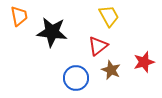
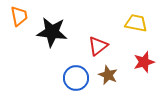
yellow trapezoid: moved 27 px right, 7 px down; rotated 50 degrees counterclockwise
brown star: moved 3 px left, 5 px down
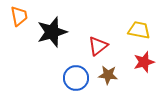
yellow trapezoid: moved 3 px right, 7 px down
black star: rotated 24 degrees counterclockwise
brown star: rotated 18 degrees counterclockwise
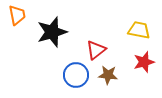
orange trapezoid: moved 2 px left, 1 px up
red triangle: moved 2 px left, 4 px down
blue circle: moved 3 px up
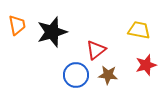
orange trapezoid: moved 10 px down
red star: moved 2 px right, 3 px down
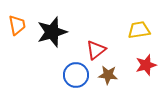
yellow trapezoid: rotated 20 degrees counterclockwise
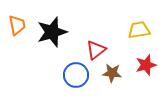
brown star: moved 4 px right, 2 px up
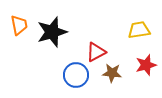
orange trapezoid: moved 2 px right
red triangle: moved 2 px down; rotated 10 degrees clockwise
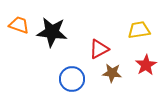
orange trapezoid: rotated 60 degrees counterclockwise
black star: rotated 24 degrees clockwise
red triangle: moved 3 px right, 3 px up
red star: rotated 15 degrees counterclockwise
blue circle: moved 4 px left, 4 px down
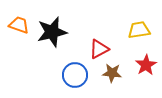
black star: rotated 20 degrees counterclockwise
blue circle: moved 3 px right, 4 px up
